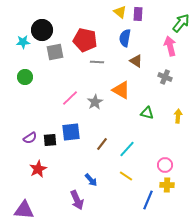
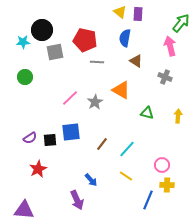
pink circle: moved 3 px left
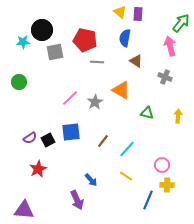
green circle: moved 6 px left, 5 px down
black square: moved 2 px left; rotated 24 degrees counterclockwise
brown line: moved 1 px right, 3 px up
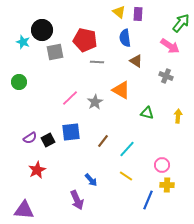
yellow triangle: moved 1 px left
blue semicircle: rotated 18 degrees counterclockwise
cyan star: rotated 24 degrees clockwise
pink arrow: rotated 138 degrees clockwise
gray cross: moved 1 px right, 1 px up
red star: moved 1 px left, 1 px down
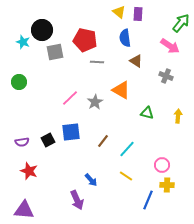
purple semicircle: moved 8 px left, 4 px down; rotated 24 degrees clockwise
red star: moved 8 px left, 1 px down; rotated 24 degrees counterclockwise
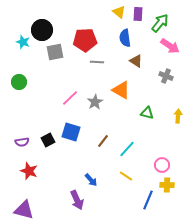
green arrow: moved 21 px left
red pentagon: rotated 15 degrees counterclockwise
blue square: rotated 24 degrees clockwise
purple triangle: rotated 10 degrees clockwise
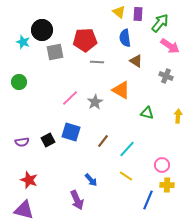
red star: moved 9 px down
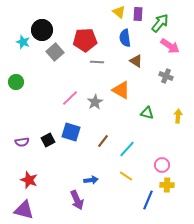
gray square: rotated 30 degrees counterclockwise
green circle: moved 3 px left
blue arrow: rotated 56 degrees counterclockwise
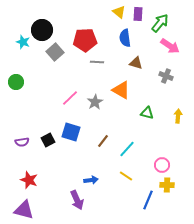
brown triangle: moved 2 px down; rotated 16 degrees counterclockwise
